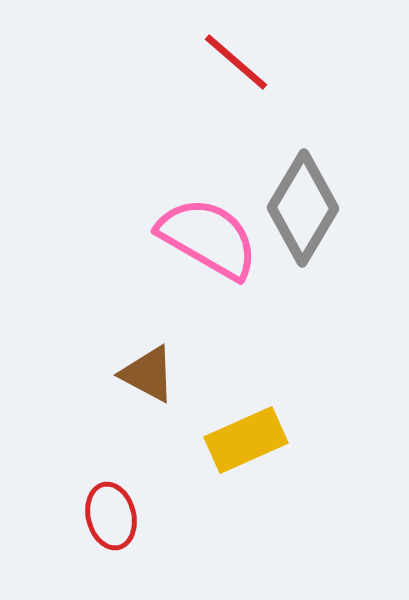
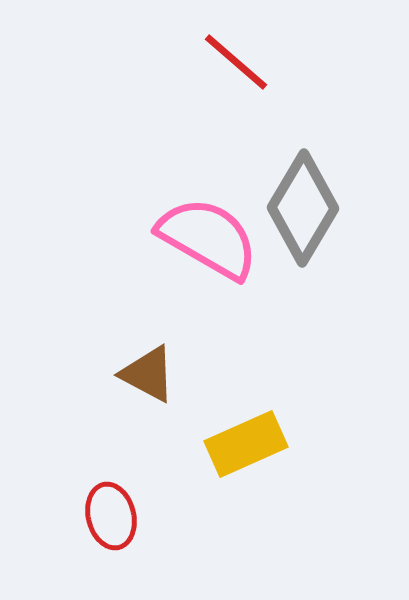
yellow rectangle: moved 4 px down
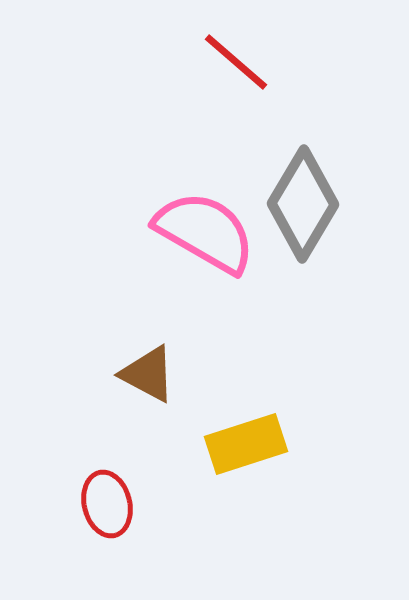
gray diamond: moved 4 px up
pink semicircle: moved 3 px left, 6 px up
yellow rectangle: rotated 6 degrees clockwise
red ellipse: moved 4 px left, 12 px up
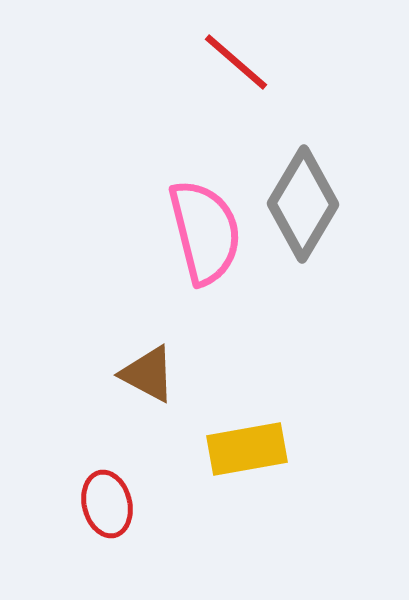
pink semicircle: rotated 46 degrees clockwise
yellow rectangle: moved 1 px right, 5 px down; rotated 8 degrees clockwise
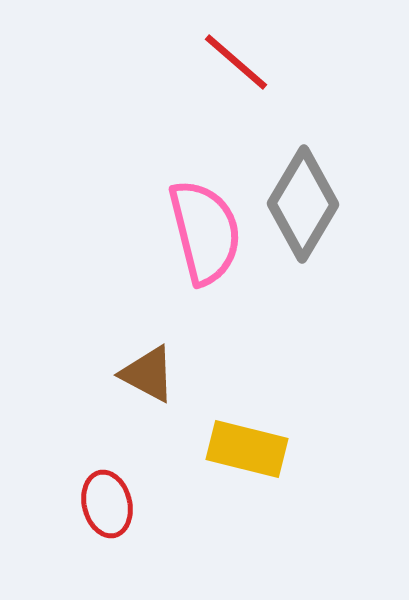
yellow rectangle: rotated 24 degrees clockwise
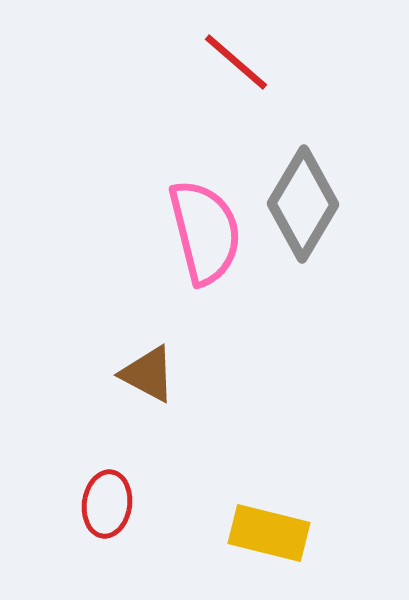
yellow rectangle: moved 22 px right, 84 px down
red ellipse: rotated 22 degrees clockwise
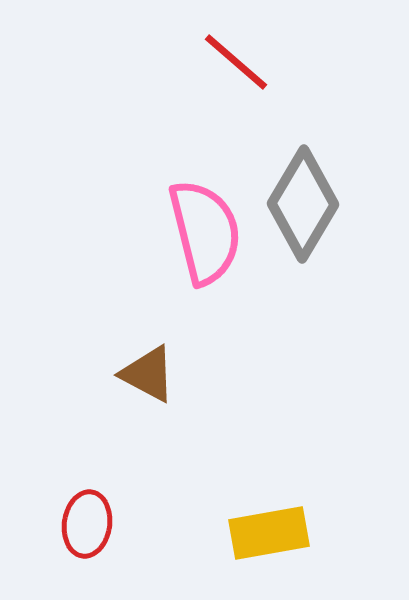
red ellipse: moved 20 px left, 20 px down
yellow rectangle: rotated 24 degrees counterclockwise
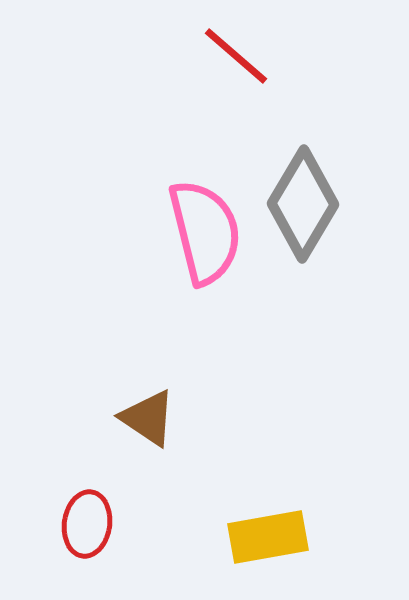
red line: moved 6 px up
brown triangle: moved 44 px down; rotated 6 degrees clockwise
yellow rectangle: moved 1 px left, 4 px down
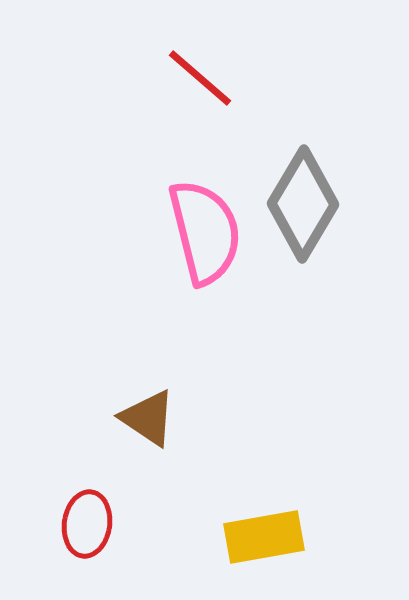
red line: moved 36 px left, 22 px down
yellow rectangle: moved 4 px left
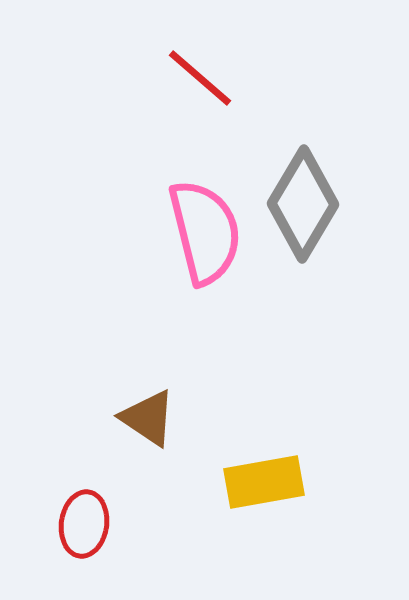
red ellipse: moved 3 px left
yellow rectangle: moved 55 px up
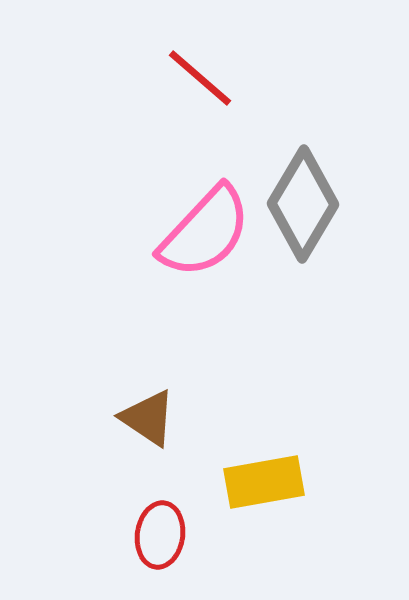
pink semicircle: rotated 57 degrees clockwise
red ellipse: moved 76 px right, 11 px down
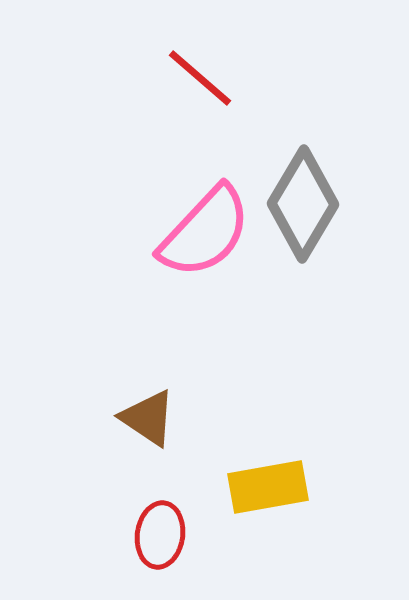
yellow rectangle: moved 4 px right, 5 px down
